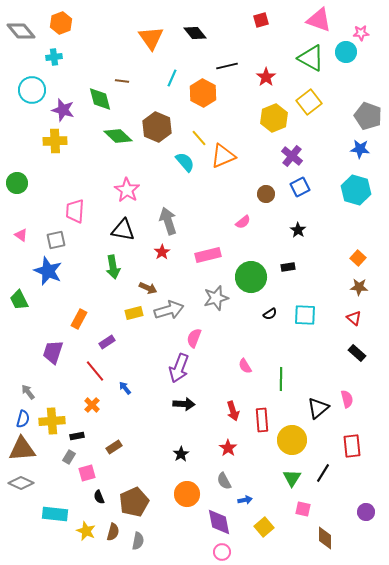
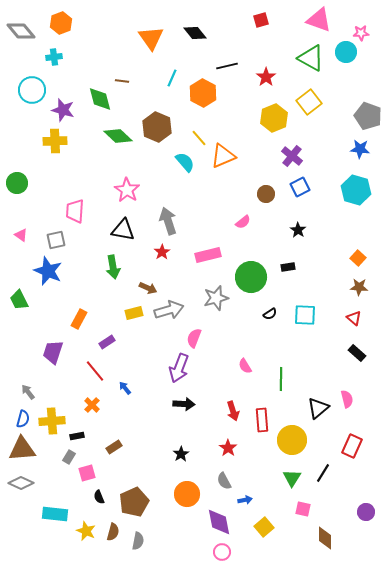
red rectangle at (352, 446): rotated 30 degrees clockwise
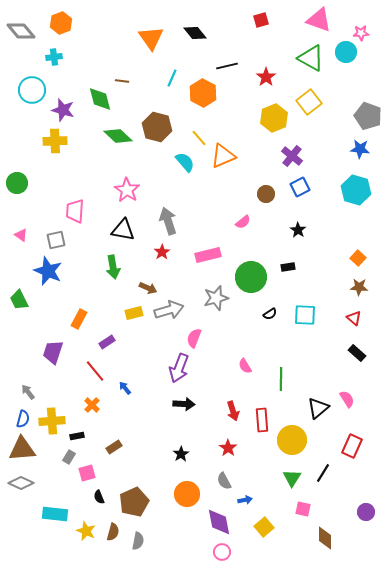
brown hexagon at (157, 127): rotated 8 degrees counterclockwise
pink semicircle at (347, 399): rotated 18 degrees counterclockwise
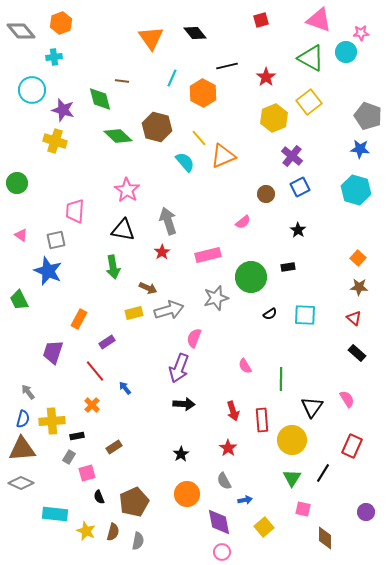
yellow cross at (55, 141): rotated 20 degrees clockwise
black triangle at (318, 408): moved 6 px left, 1 px up; rotated 15 degrees counterclockwise
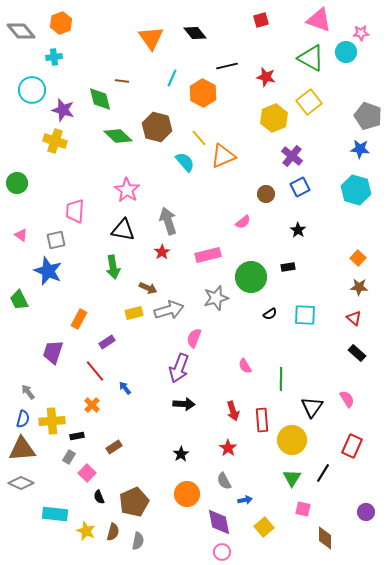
red star at (266, 77): rotated 24 degrees counterclockwise
pink square at (87, 473): rotated 30 degrees counterclockwise
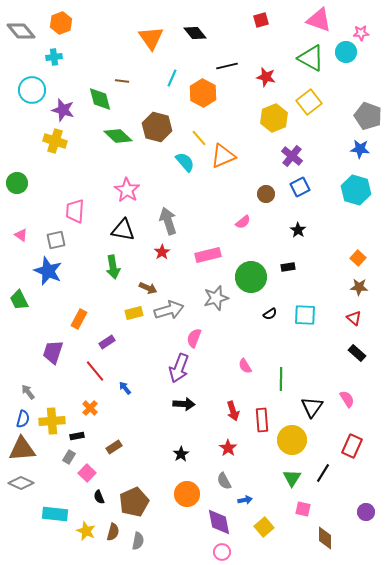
orange cross at (92, 405): moved 2 px left, 3 px down
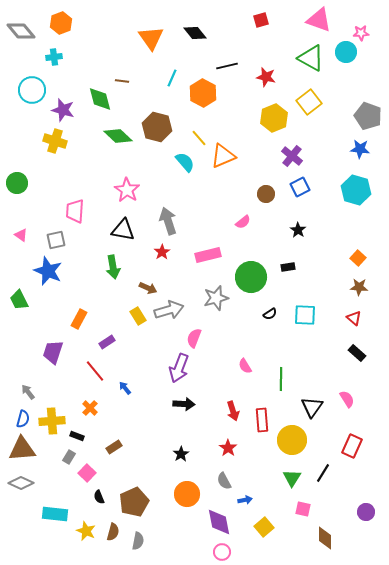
yellow rectangle at (134, 313): moved 4 px right, 3 px down; rotated 72 degrees clockwise
black rectangle at (77, 436): rotated 32 degrees clockwise
